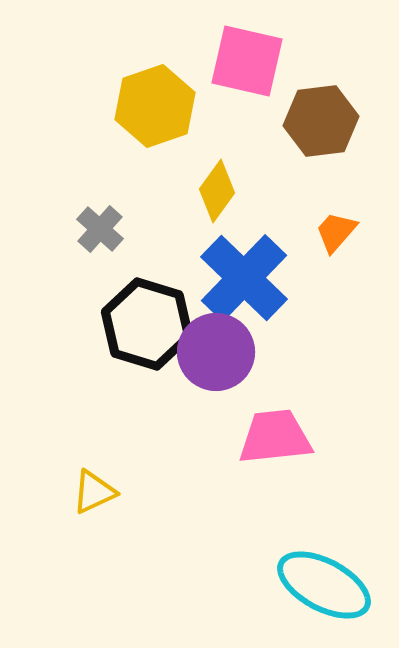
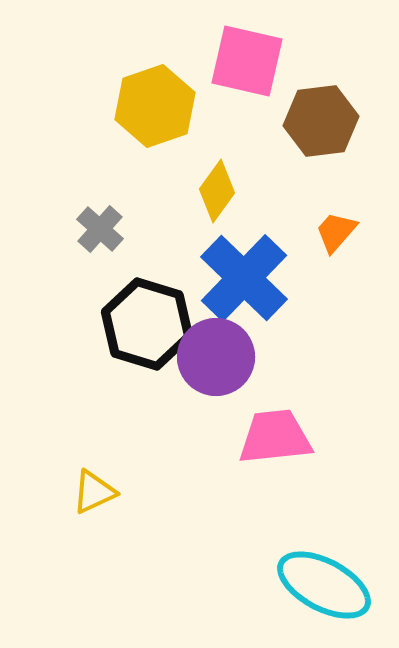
purple circle: moved 5 px down
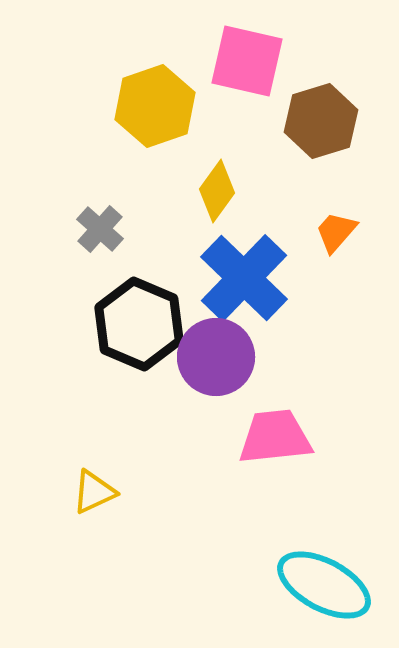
brown hexagon: rotated 10 degrees counterclockwise
black hexagon: moved 8 px left; rotated 6 degrees clockwise
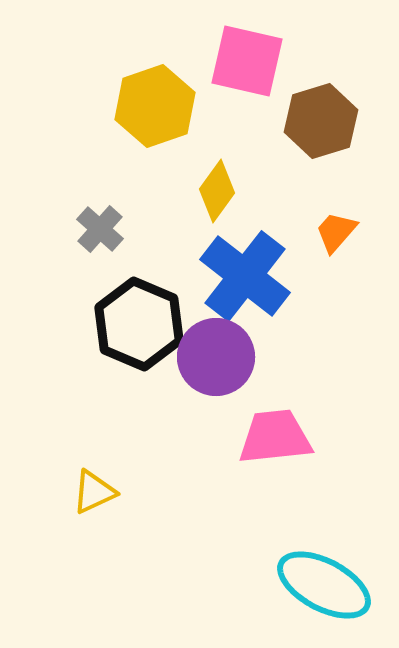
blue cross: moved 1 px right, 2 px up; rotated 6 degrees counterclockwise
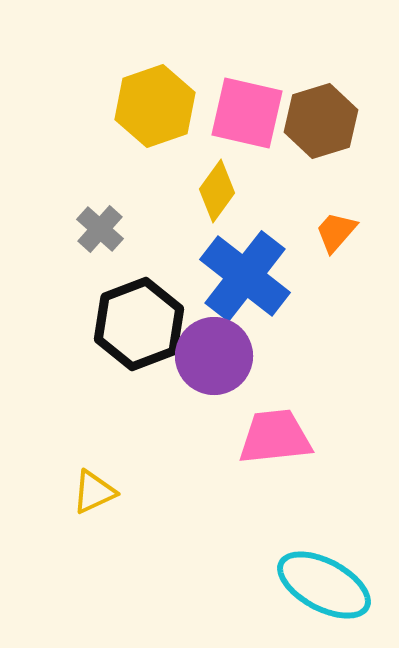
pink square: moved 52 px down
black hexagon: rotated 16 degrees clockwise
purple circle: moved 2 px left, 1 px up
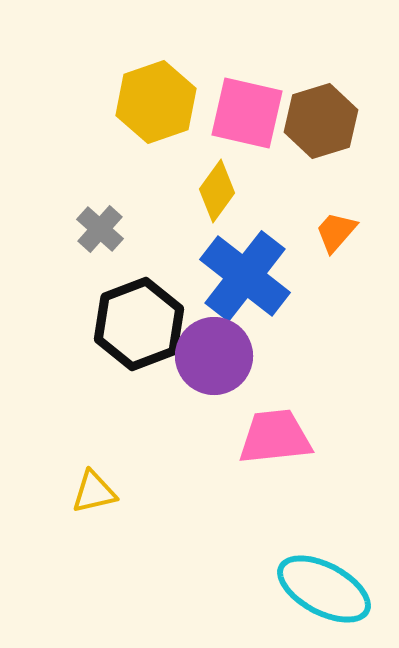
yellow hexagon: moved 1 px right, 4 px up
yellow triangle: rotated 12 degrees clockwise
cyan ellipse: moved 4 px down
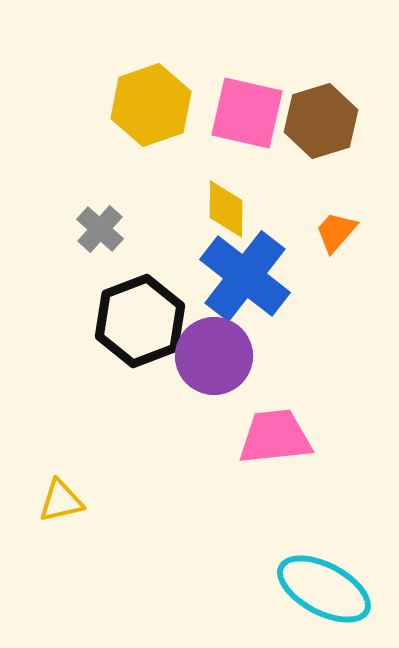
yellow hexagon: moved 5 px left, 3 px down
yellow diamond: moved 9 px right, 18 px down; rotated 36 degrees counterclockwise
black hexagon: moved 1 px right, 3 px up
yellow triangle: moved 33 px left, 9 px down
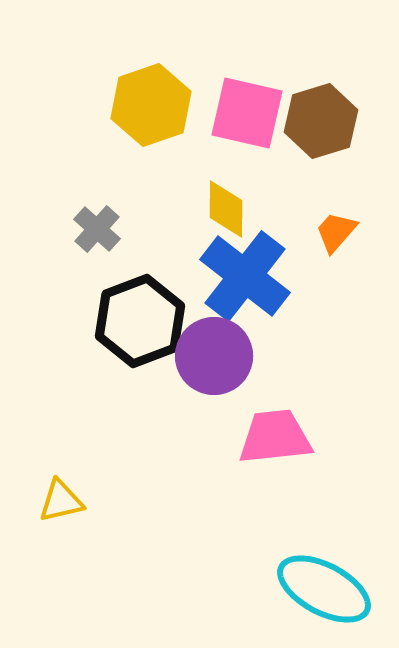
gray cross: moved 3 px left
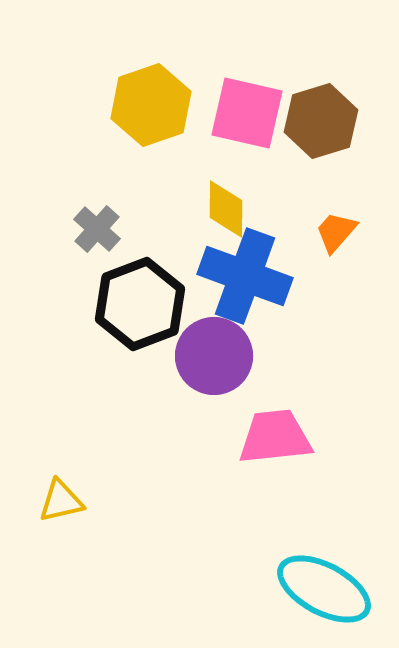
blue cross: rotated 18 degrees counterclockwise
black hexagon: moved 17 px up
